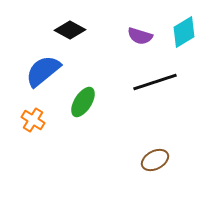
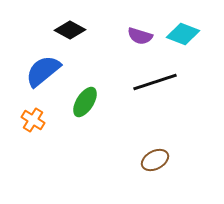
cyan diamond: moved 1 px left, 2 px down; rotated 52 degrees clockwise
green ellipse: moved 2 px right
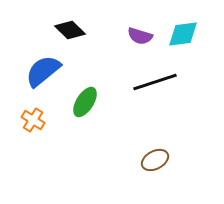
black diamond: rotated 16 degrees clockwise
cyan diamond: rotated 28 degrees counterclockwise
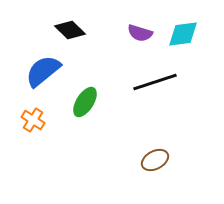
purple semicircle: moved 3 px up
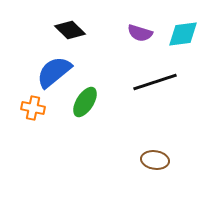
blue semicircle: moved 11 px right, 1 px down
orange cross: moved 12 px up; rotated 20 degrees counterclockwise
brown ellipse: rotated 36 degrees clockwise
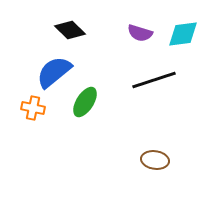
black line: moved 1 px left, 2 px up
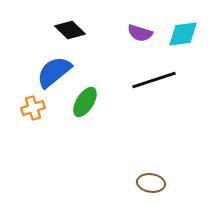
orange cross: rotated 30 degrees counterclockwise
brown ellipse: moved 4 px left, 23 px down
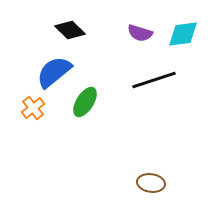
orange cross: rotated 20 degrees counterclockwise
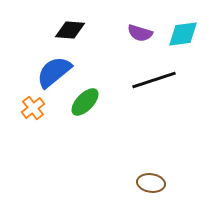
black diamond: rotated 40 degrees counterclockwise
green ellipse: rotated 12 degrees clockwise
